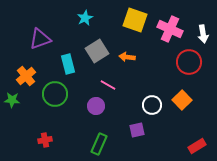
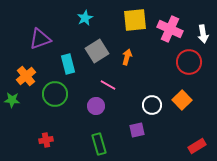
yellow square: rotated 25 degrees counterclockwise
orange arrow: rotated 98 degrees clockwise
red cross: moved 1 px right
green rectangle: rotated 40 degrees counterclockwise
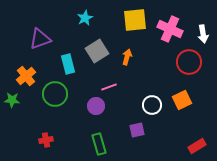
pink line: moved 1 px right, 2 px down; rotated 49 degrees counterclockwise
orange square: rotated 18 degrees clockwise
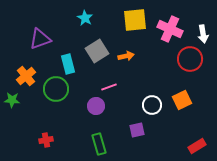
cyan star: rotated 14 degrees counterclockwise
orange arrow: moved 1 px left, 1 px up; rotated 63 degrees clockwise
red circle: moved 1 px right, 3 px up
green circle: moved 1 px right, 5 px up
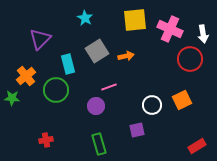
purple triangle: rotated 25 degrees counterclockwise
green circle: moved 1 px down
green star: moved 2 px up
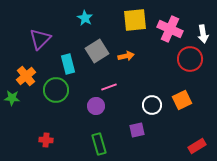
red cross: rotated 16 degrees clockwise
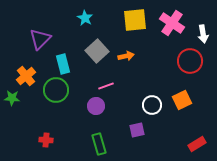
pink cross: moved 2 px right, 6 px up; rotated 10 degrees clockwise
gray square: rotated 10 degrees counterclockwise
red circle: moved 2 px down
cyan rectangle: moved 5 px left
pink line: moved 3 px left, 1 px up
red rectangle: moved 2 px up
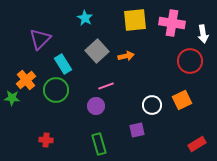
pink cross: rotated 25 degrees counterclockwise
cyan rectangle: rotated 18 degrees counterclockwise
orange cross: moved 4 px down
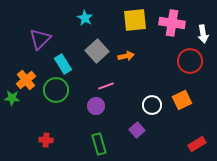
purple square: rotated 28 degrees counterclockwise
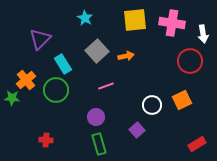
purple circle: moved 11 px down
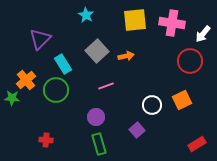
cyan star: moved 1 px right, 3 px up
white arrow: rotated 48 degrees clockwise
